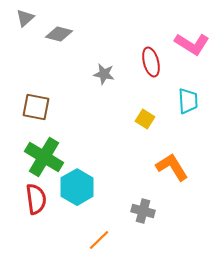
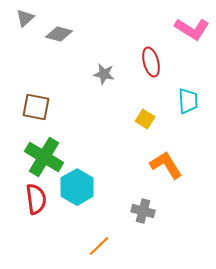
pink L-shape: moved 15 px up
orange L-shape: moved 6 px left, 2 px up
orange line: moved 6 px down
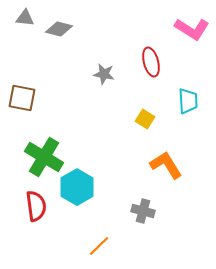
gray triangle: rotated 48 degrees clockwise
gray diamond: moved 5 px up
brown square: moved 14 px left, 9 px up
red semicircle: moved 7 px down
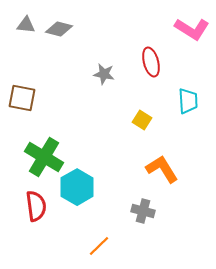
gray triangle: moved 1 px right, 7 px down
yellow square: moved 3 px left, 1 px down
orange L-shape: moved 4 px left, 4 px down
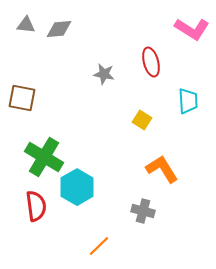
gray diamond: rotated 20 degrees counterclockwise
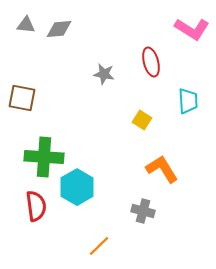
green cross: rotated 27 degrees counterclockwise
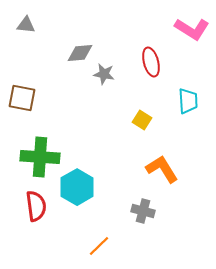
gray diamond: moved 21 px right, 24 px down
green cross: moved 4 px left
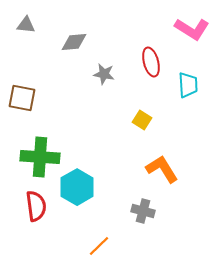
gray diamond: moved 6 px left, 11 px up
cyan trapezoid: moved 16 px up
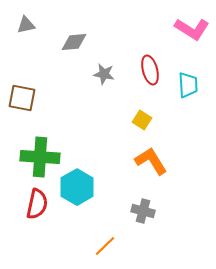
gray triangle: rotated 18 degrees counterclockwise
red ellipse: moved 1 px left, 8 px down
orange L-shape: moved 11 px left, 8 px up
red semicircle: moved 1 px right, 2 px up; rotated 20 degrees clockwise
orange line: moved 6 px right
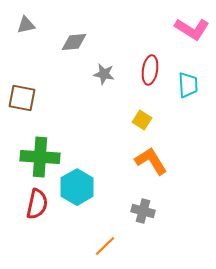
red ellipse: rotated 24 degrees clockwise
